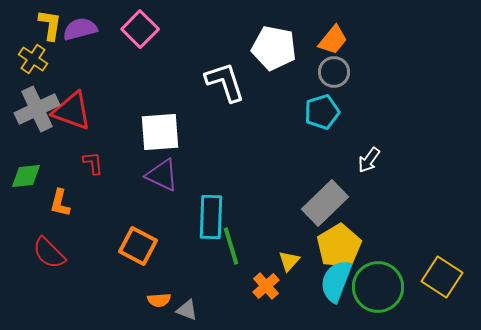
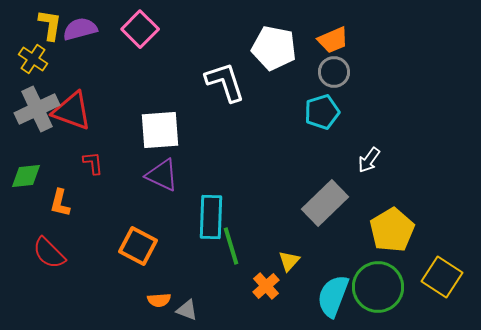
orange trapezoid: rotated 28 degrees clockwise
white square: moved 2 px up
yellow pentagon: moved 53 px right, 16 px up
cyan semicircle: moved 3 px left, 15 px down
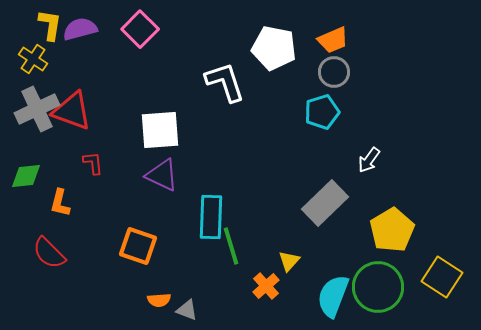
orange square: rotated 9 degrees counterclockwise
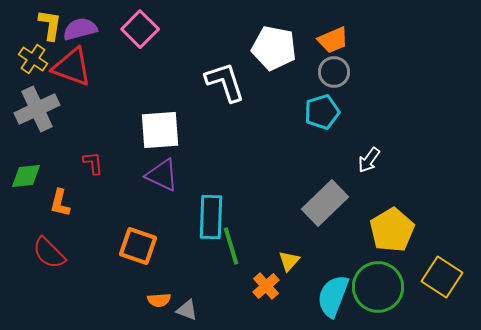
red triangle: moved 44 px up
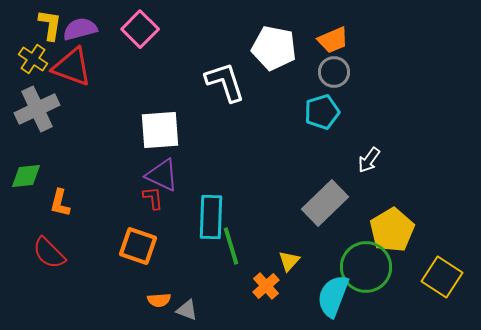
red L-shape: moved 60 px right, 35 px down
green circle: moved 12 px left, 20 px up
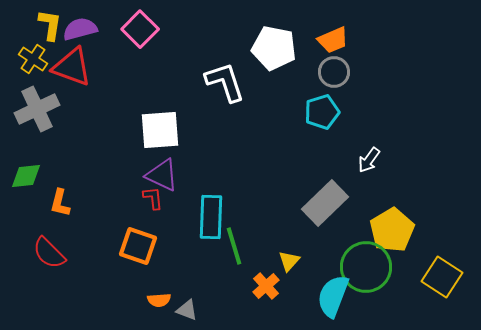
green line: moved 3 px right
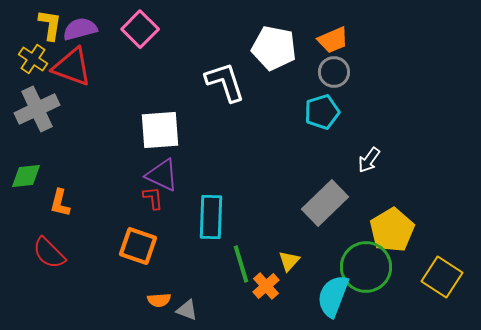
green line: moved 7 px right, 18 px down
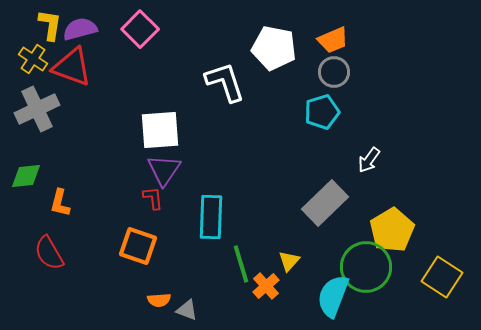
purple triangle: moved 2 px right, 5 px up; rotated 39 degrees clockwise
red semicircle: rotated 15 degrees clockwise
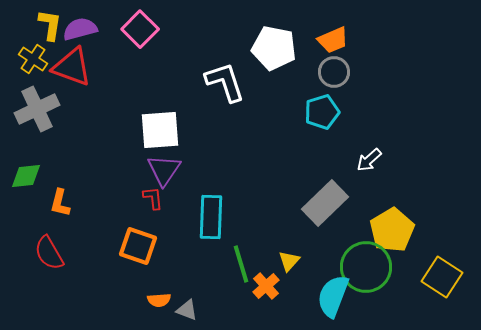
white arrow: rotated 12 degrees clockwise
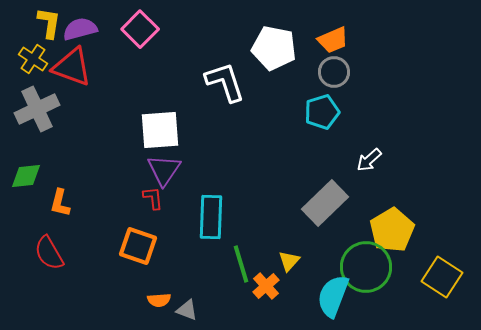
yellow L-shape: moved 1 px left, 2 px up
